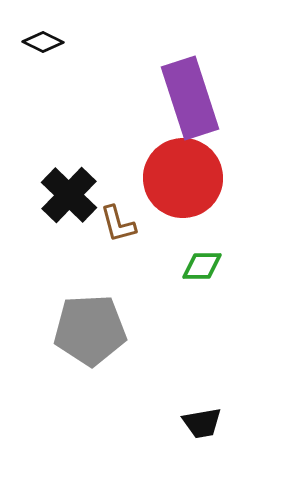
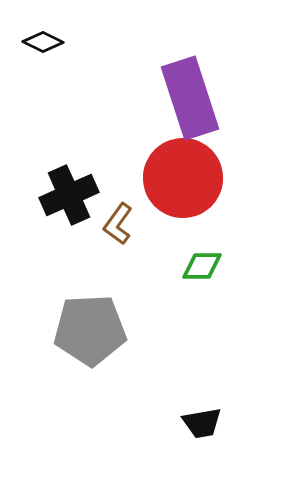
black cross: rotated 22 degrees clockwise
brown L-shape: rotated 51 degrees clockwise
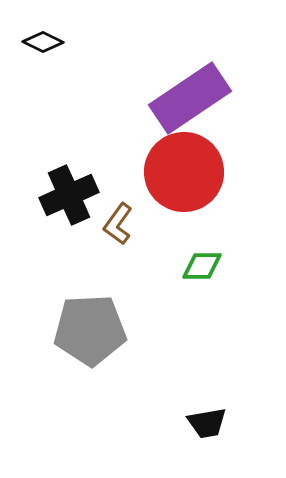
purple rectangle: rotated 74 degrees clockwise
red circle: moved 1 px right, 6 px up
black trapezoid: moved 5 px right
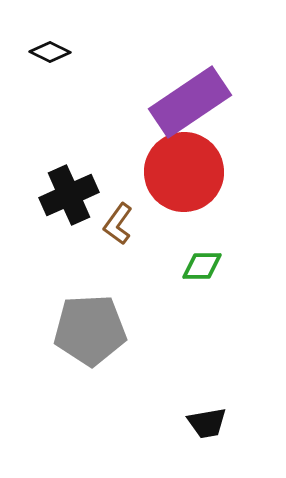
black diamond: moved 7 px right, 10 px down
purple rectangle: moved 4 px down
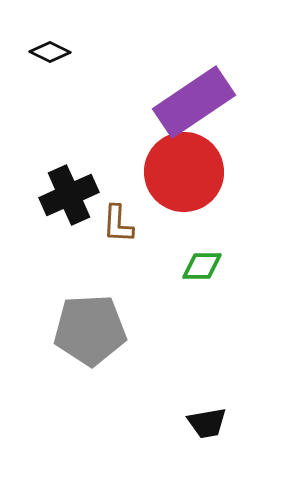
purple rectangle: moved 4 px right
brown L-shape: rotated 33 degrees counterclockwise
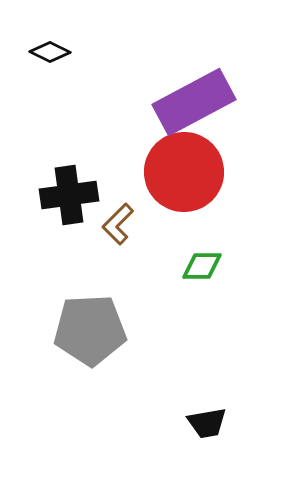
purple rectangle: rotated 6 degrees clockwise
black cross: rotated 16 degrees clockwise
brown L-shape: rotated 42 degrees clockwise
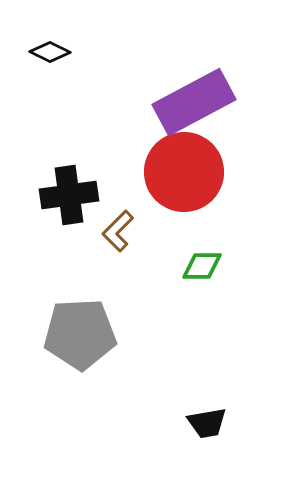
brown L-shape: moved 7 px down
gray pentagon: moved 10 px left, 4 px down
